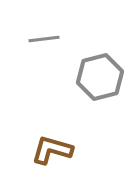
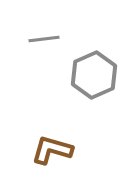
gray hexagon: moved 6 px left, 2 px up; rotated 9 degrees counterclockwise
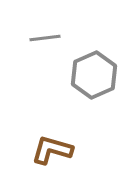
gray line: moved 1 px right, 1 px up
